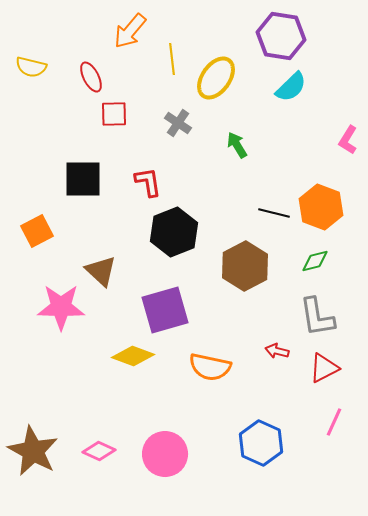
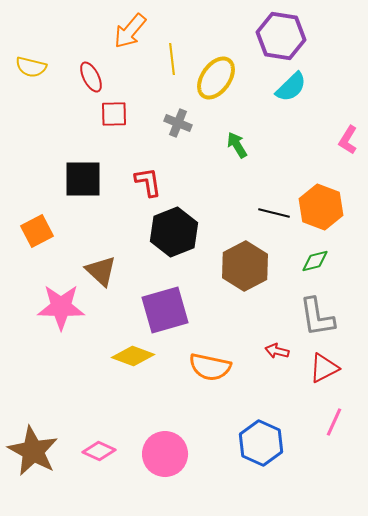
gray cross: rotated 12 degrees counterclockwise
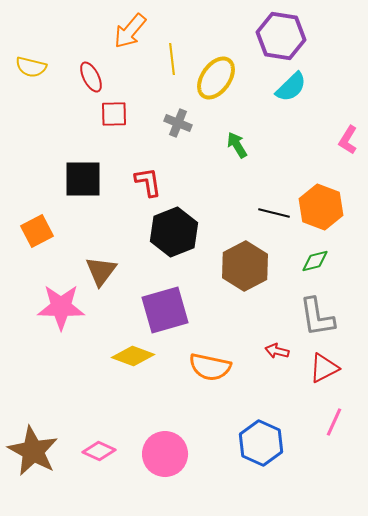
brown triangle: rotated 24 degrees clockwise
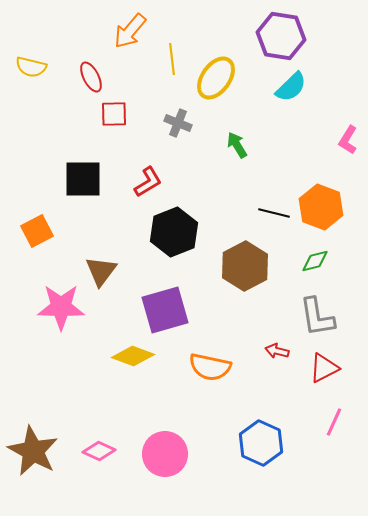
red L-shape: rotated 68 degrees clockwise
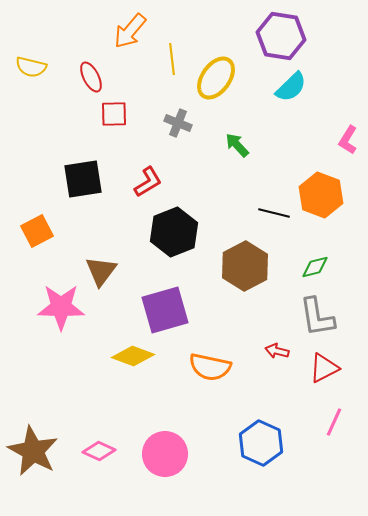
green arrow: rotated 12 degrees counterclockwise
black square: rotated 9 degrees counterclockwise
orange hexagon: moved 12 px up
green diamond: moved 6 px down
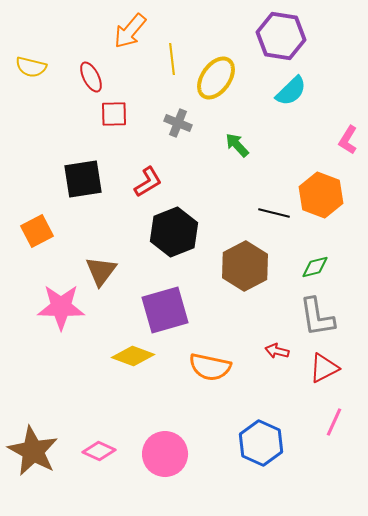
cyan semicircle: moved 4 px down
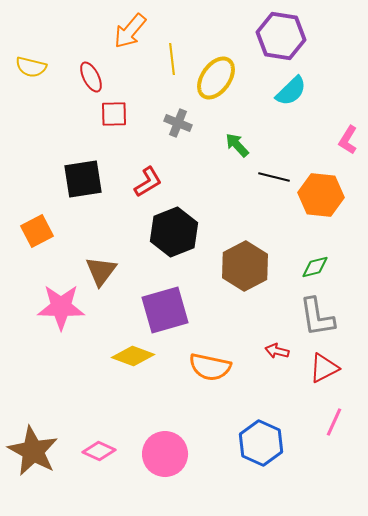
orange hexagon: rotated 15 degrees counterclockwise
black line: moved 36 px up
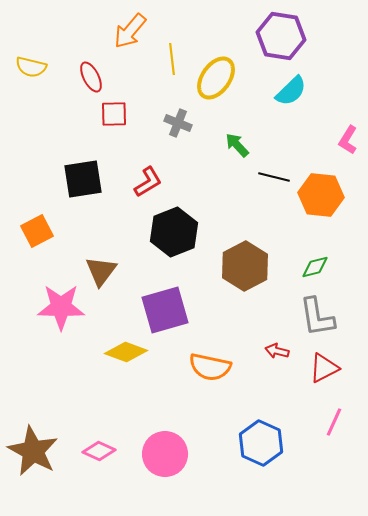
yellow diamond: moved 7 px left, 4 px up
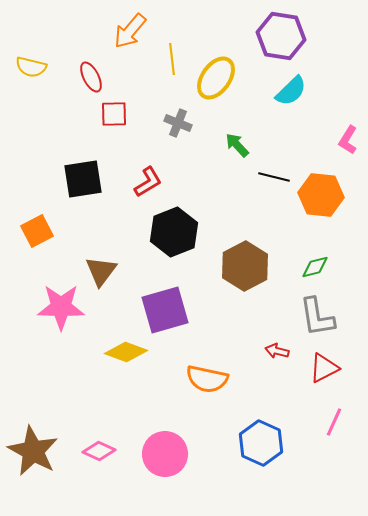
orange semicircle: moved 3 px left, 12 px down
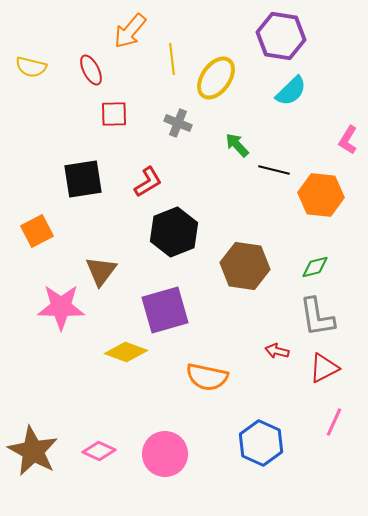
red ellipse: moved 7 px up
black line: moved 7 px up
brown hexagon: rotated 24 degrees counterclockwise
orange semicircle: moved 2 px up
